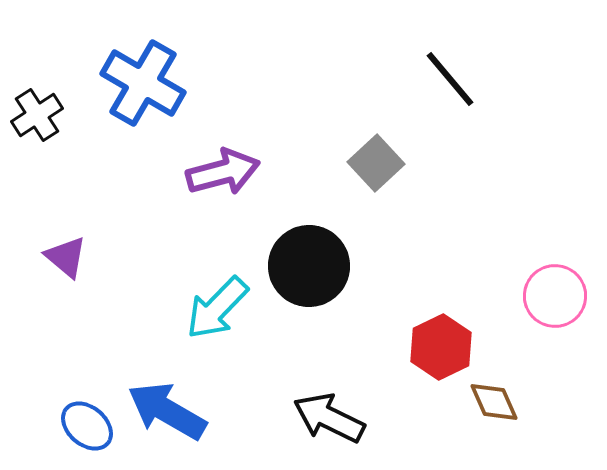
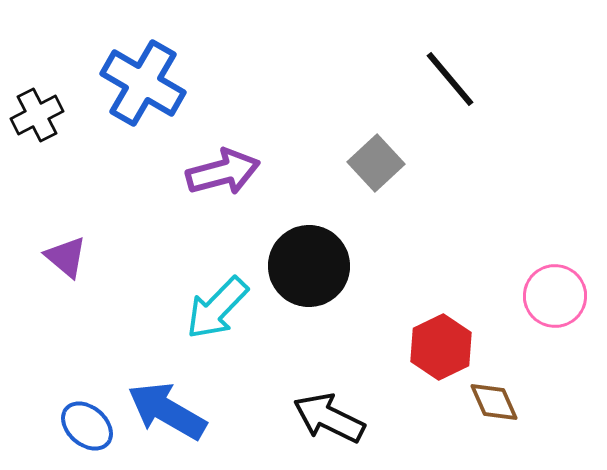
black cross: rotated 6 degrees clockwise
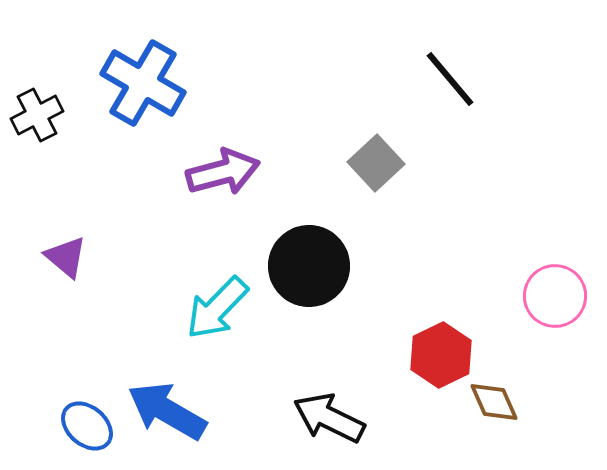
red hexagon: moved 8 px down
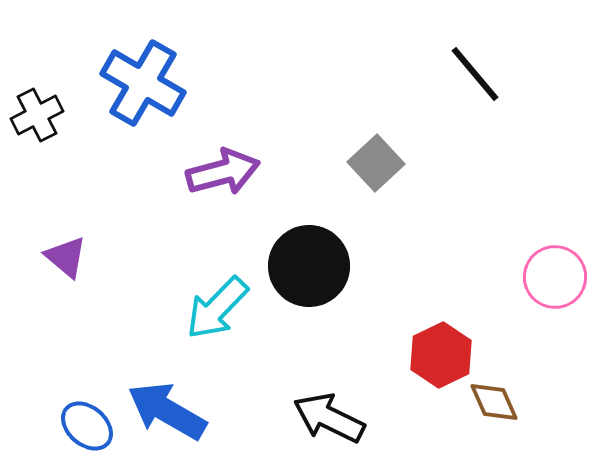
black line: moved 25 px right, 5 px up
pink circle: moved 19 px up
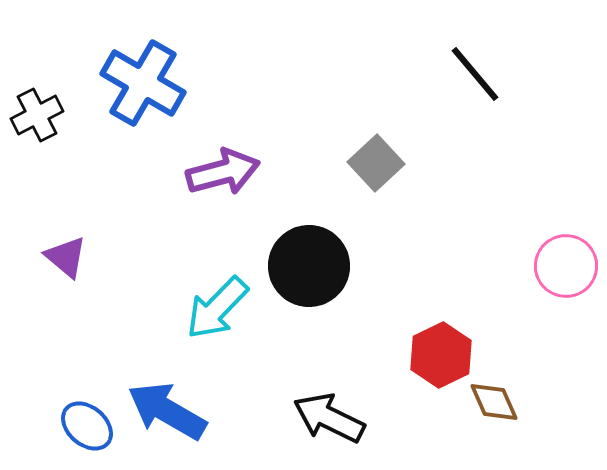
pink circle: moved 11 px right, 11 px up
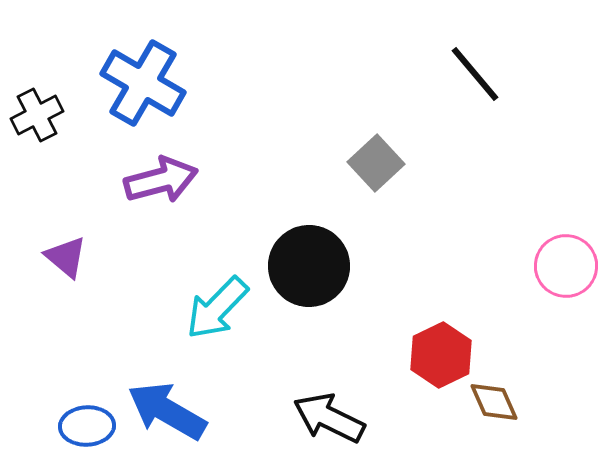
purple arrow: moved 62 px left, 8 px down
blue ellipse: rotated 44 degrees counterclockwise
